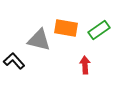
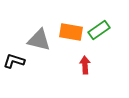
orange rectangle: moved 5 px right, 4 px down
black L-shape: rotated 30 degrees counterclockwise
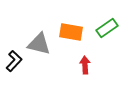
green rectangle: moved 8 px right, 2 px up
gray triangle: moved 4 px down
black L-shape: rotated 115 degrees clockwise
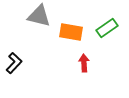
gray triangle: moved 28 px up
black L-shape: moved 2 px down
red arrow: moved 1 px left, 2 px up
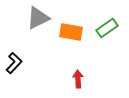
gray triangle: moved 1 px left, 2 px down; rotated 40 degrees counterclockwise
red arrow: moved 6 px left, 16 px down
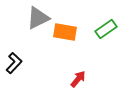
green rectangle: moved 1 px left, 1 px down
orange rectangle: moved 6 px left
red arrow: rotated 42 degrees clockwise
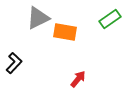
green rectangle: moved 4 px right, 10 px up
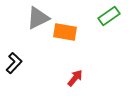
green rectangle: moved 1 px left, 3 px up
red arrow: moved 3 px left, 1 px up
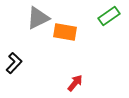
red arrow: moved 5 px down
